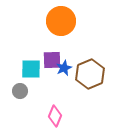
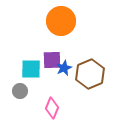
pink diamond: moved 3 px left, 8 px up
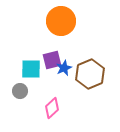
purple square: rotated 12 degrees counterclockwise
pink diamond: rotated 25 degrees clockwise
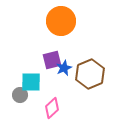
cyan square: moved 13 px down
gray circle: moved 4 px down
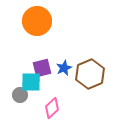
orange circle: moved 24 px left
purple square: moved 10 px left, 8 px down
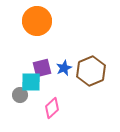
brown hexagon: moved 1 px right, 3 px up
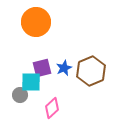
orange circle: moved 1 px left, 1 px down
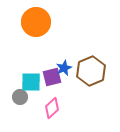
purple square: moved 10 px right, 9 px down
gray circle: moved 2 px down
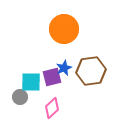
orange circle: moved 28 px right, 7 px down
brown hexagon: rotated 16 degrees clockwise
